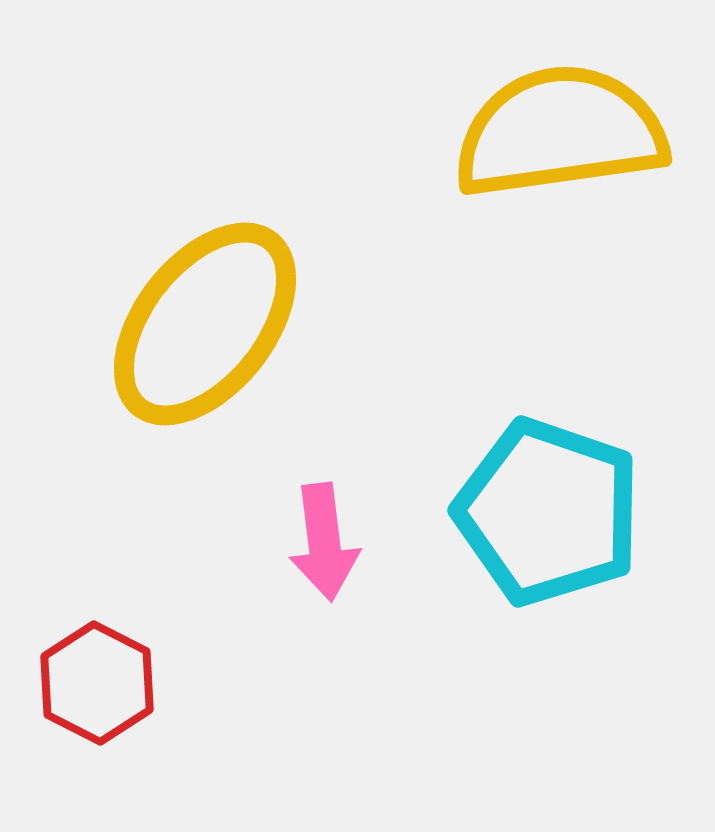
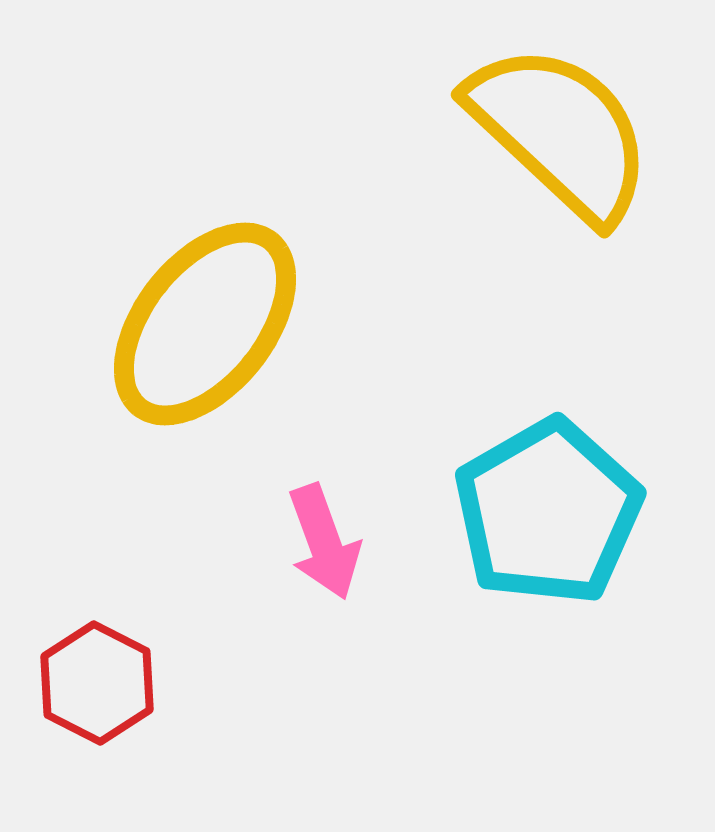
yellow semicircle: rotated 51 degrees clockwise
cyan pentagon: rotated 23 degrees clockwise
pink arrow: rotated 13 degrees counterclockwise
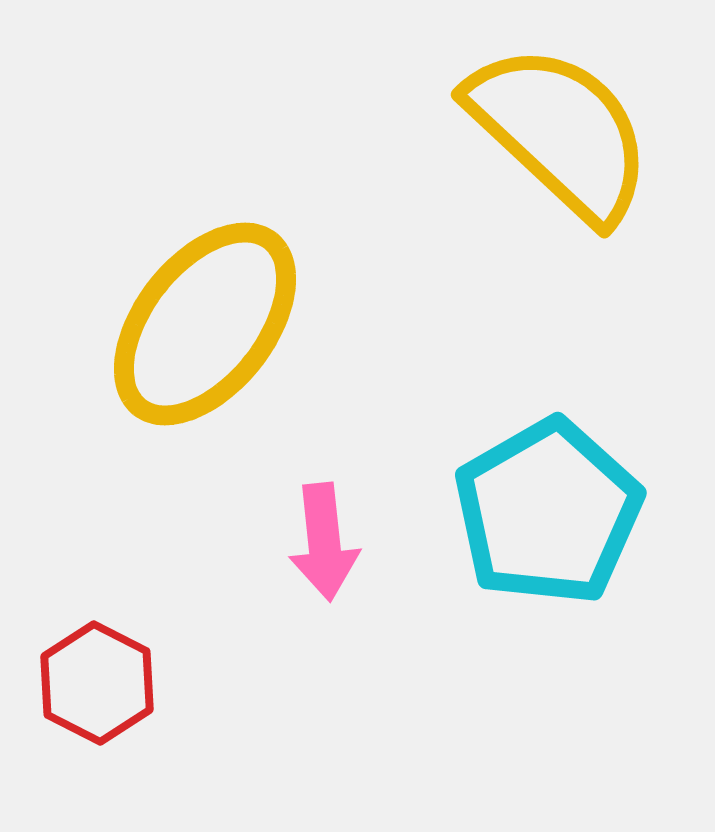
pink arrow: rotated 14 degrees clockwise
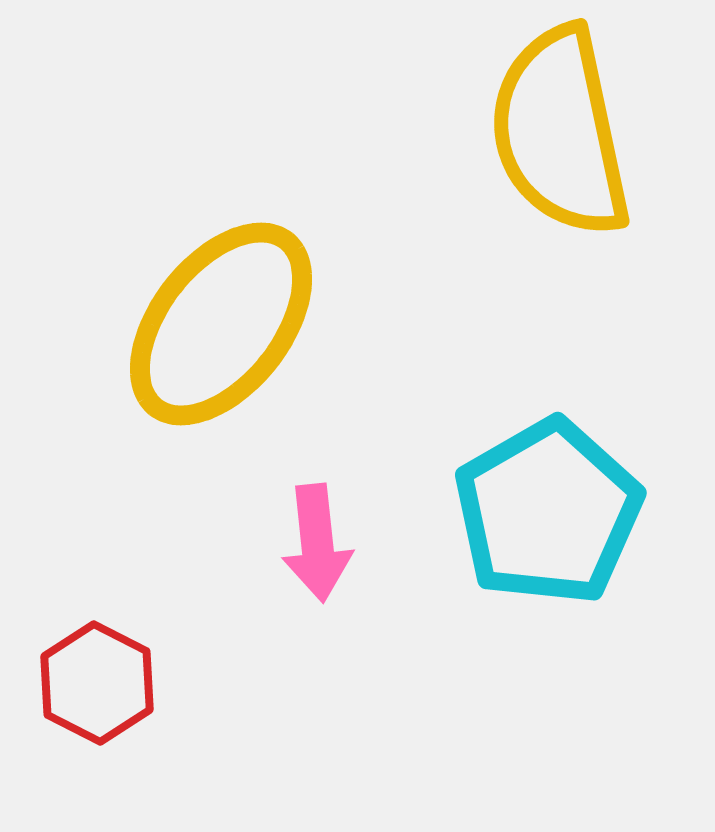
yellow semicircle: rotated 145 degrees counterclockwise
yellow ellipse: moved 16 px right
pink arrow: moved 7 px left, 1 px down
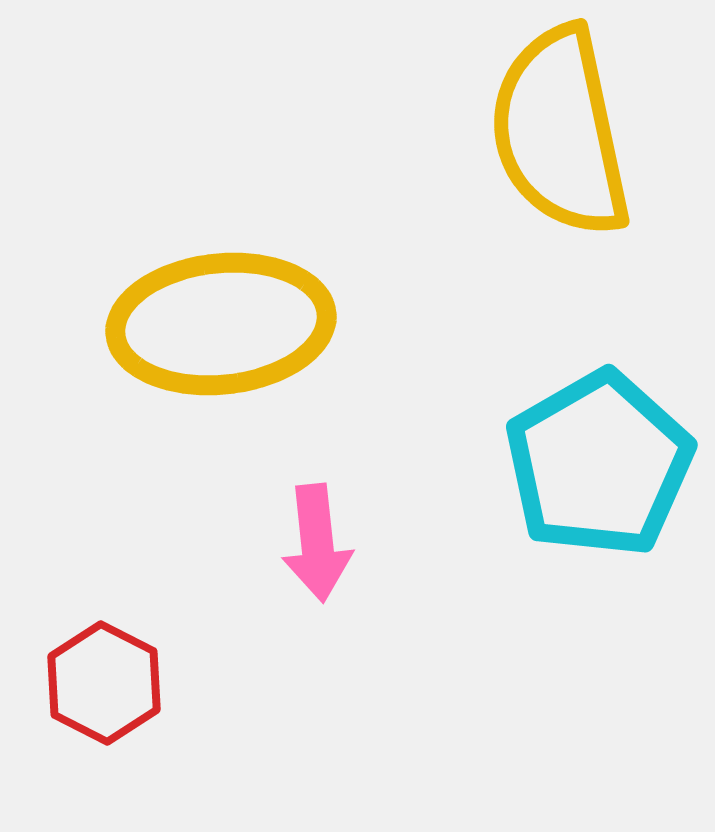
yellow ellipse: rotated 46 degrees clockwise
cyan pentagon: moved 51 px right, 48 px up
red hexagon: moved 7 px right
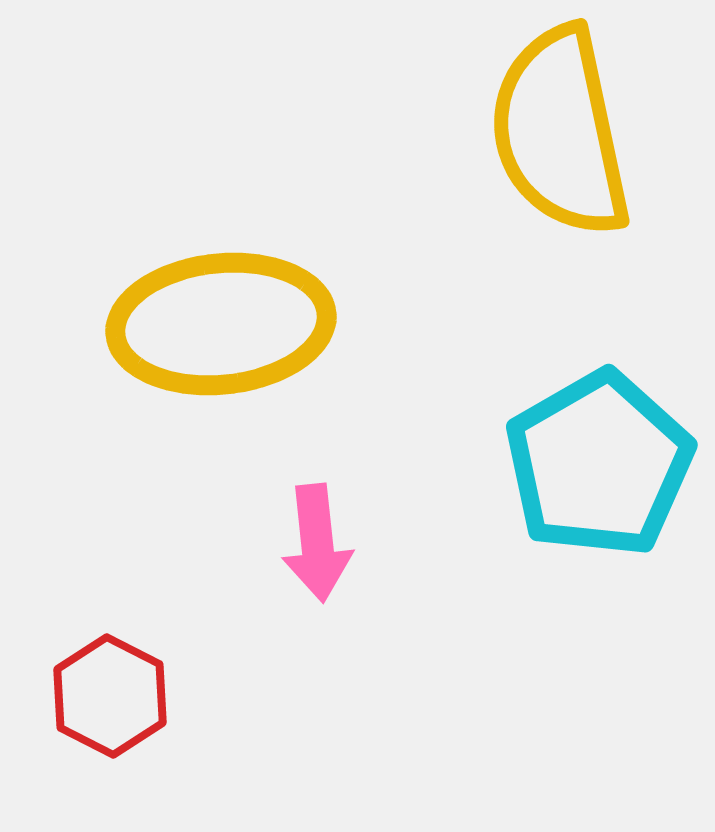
red hexagon: moved 6 px right, 13 px down
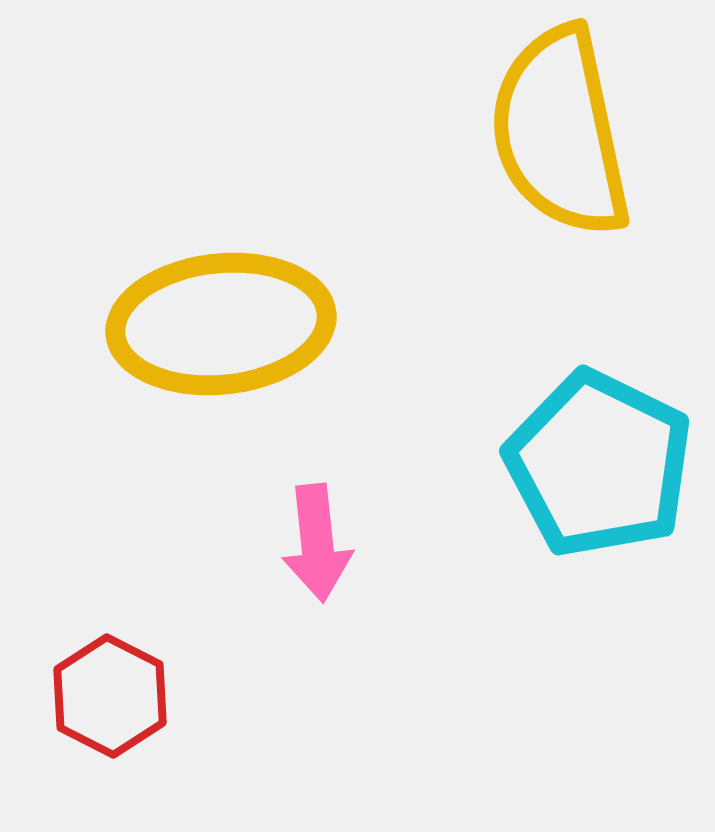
cyan pentagon: rotated 16 degrees counterclockwise
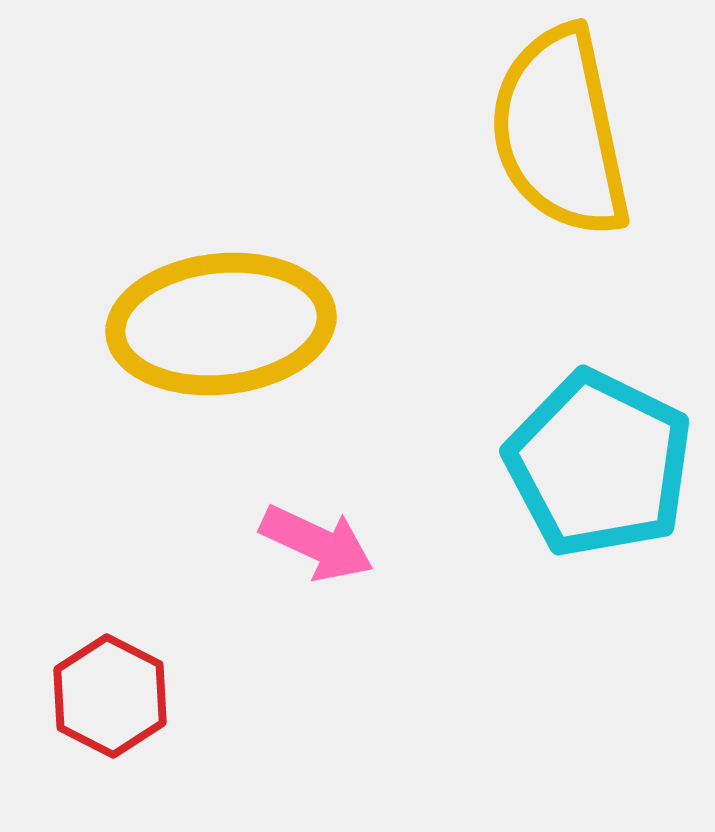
pink arrow: rotated 59 degrees counterclockwise
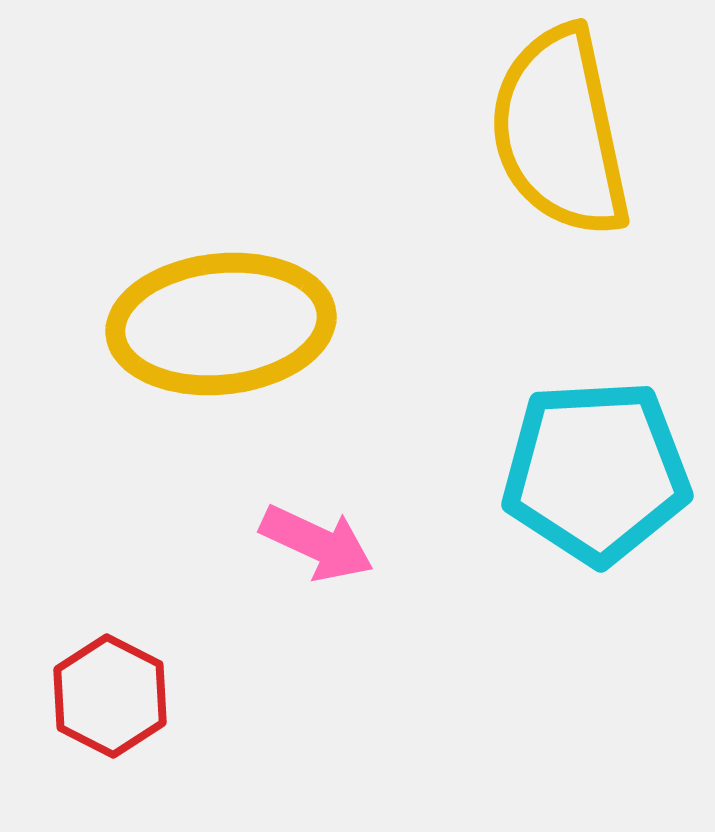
cyan pentagon: moved 3 px left, 8 px down; rotated 29 degrees counterclockwise
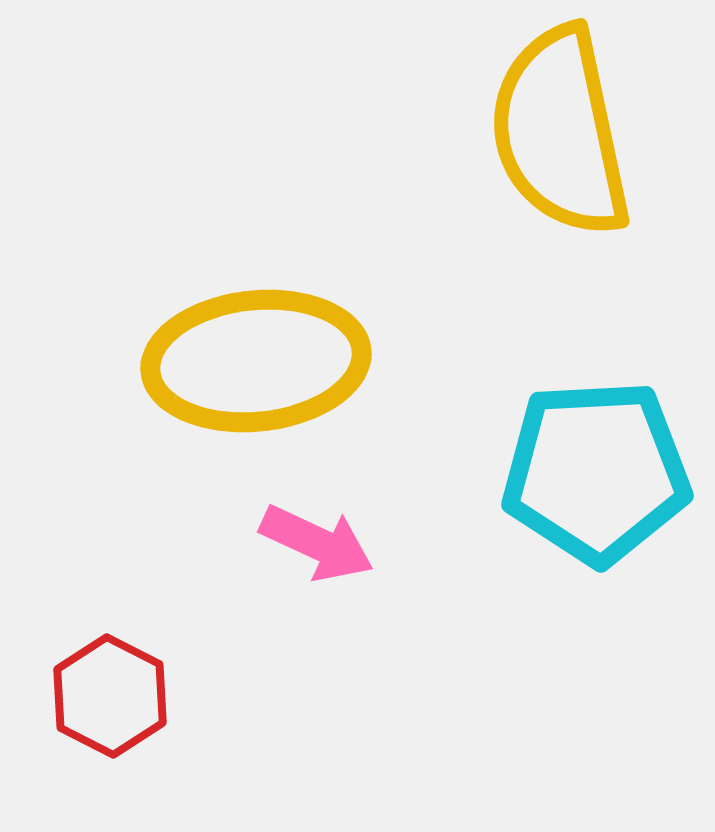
yellow ellipse: moved 35 px right, 37 px down
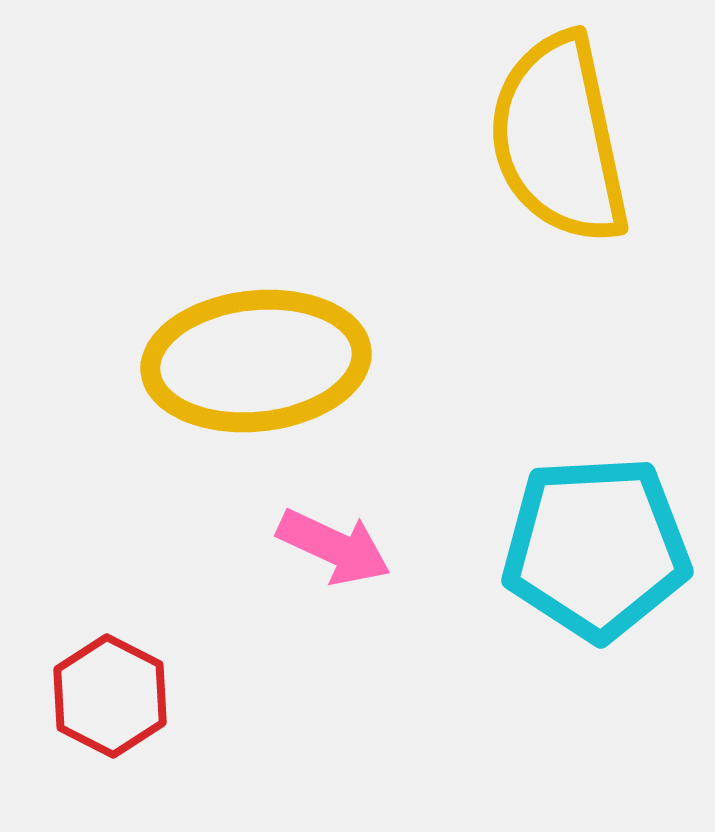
yellow semicircle: moved 1 px left, 7 px down
cyan pentagon: moved 76 px down
pink arrow: moved 17 px right, 4 px down
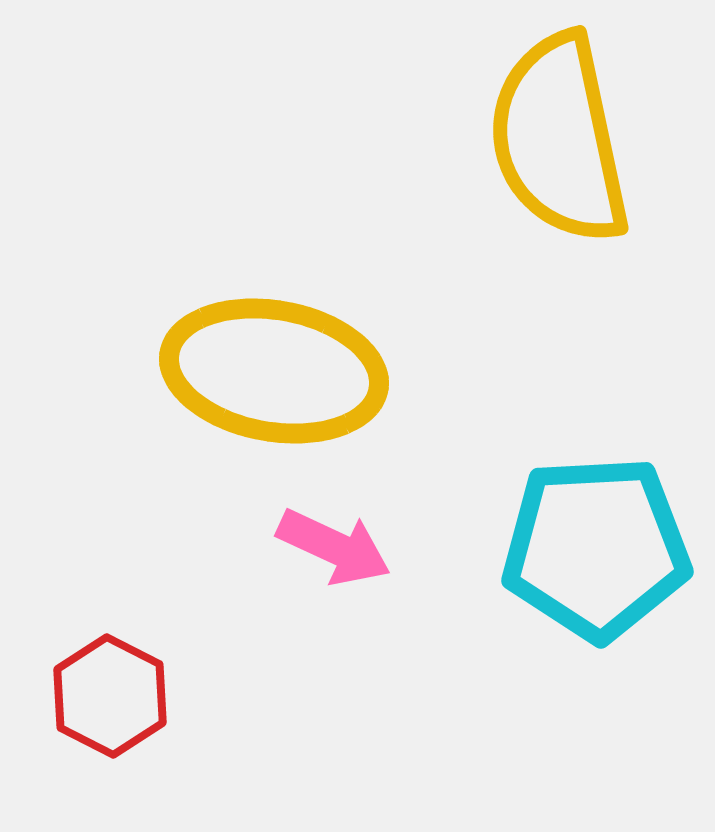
yellow ellipse: moved 18 px right, 10 px down; rotated 16 degrees clockwise
